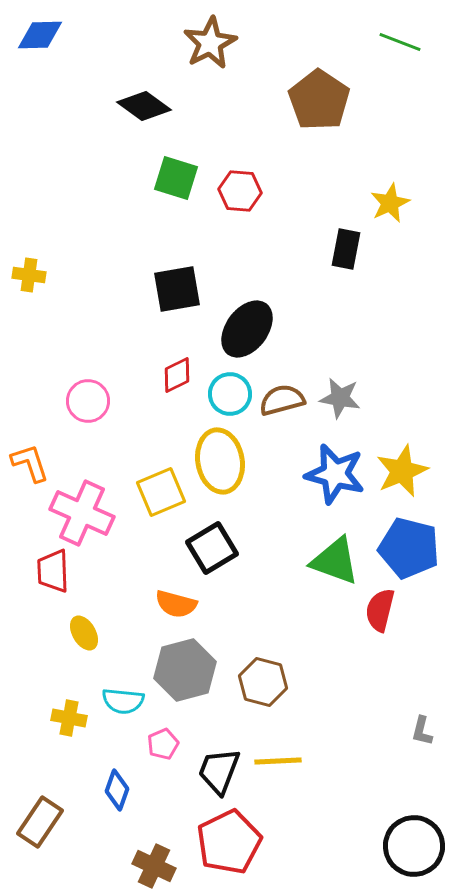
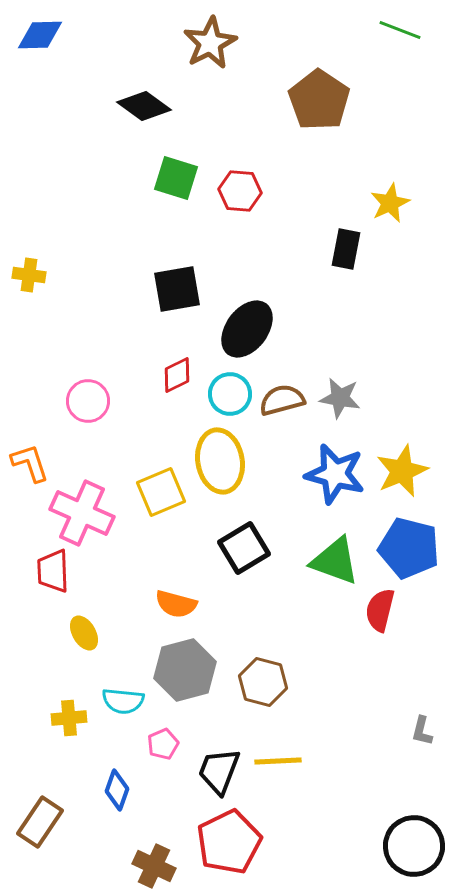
green line at (400, 42): moved 12 px up
black square at (212, 548): moved 32 px right
yellow cross at (69, 718): rotated 16 degrees counterclockwise
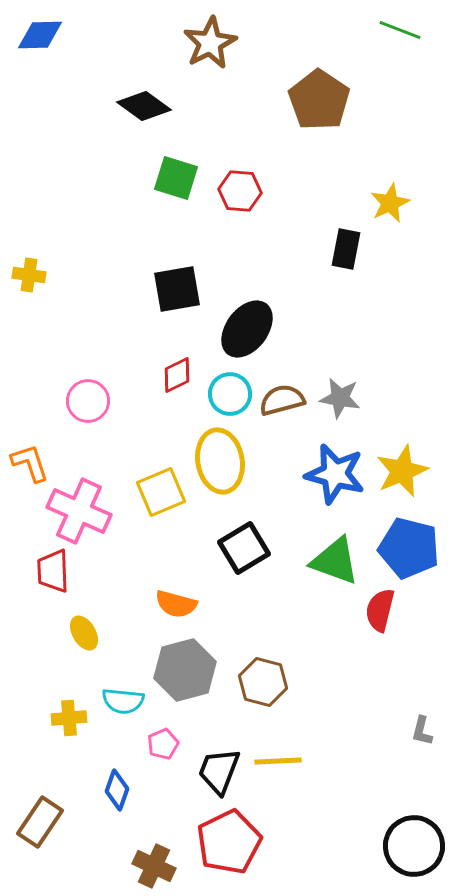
pink cross at (82, 513): moved 3 px left, 2 px up
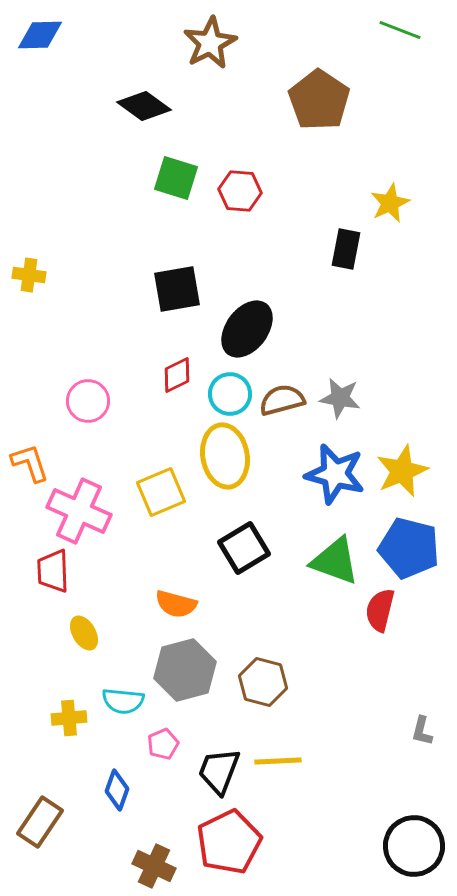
yellow ellipse at (220, 461): moved 5 px right, 5 px up
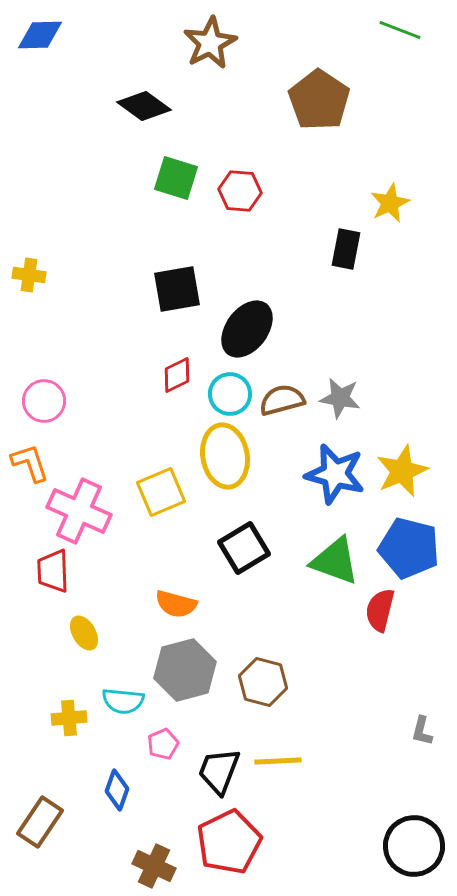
pink circle at (88, 401): moved 44 px left
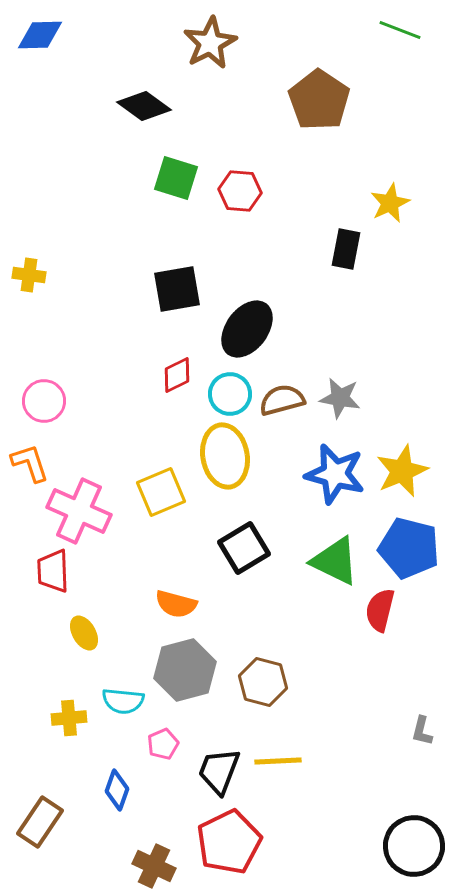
green triangle at (335, 561): rotated 6 degrees clockwise
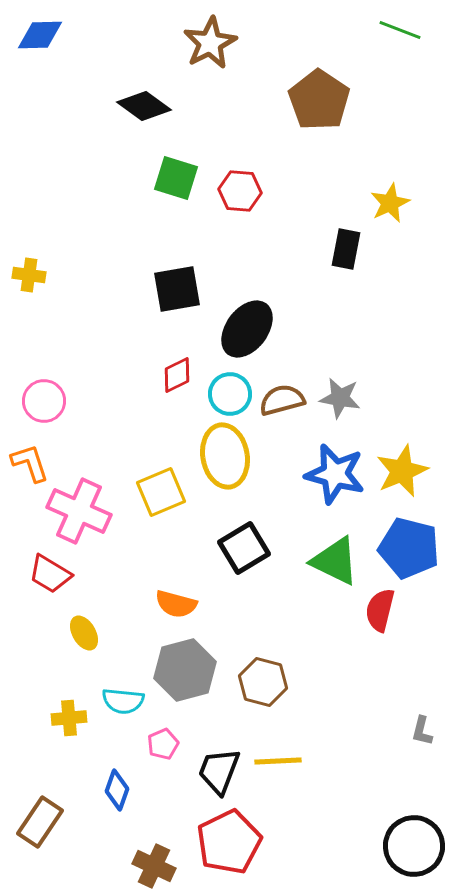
red trapezoid at (53, 571): moved 3 px left, 3 px down; rotated 57 degrees counterclockwise
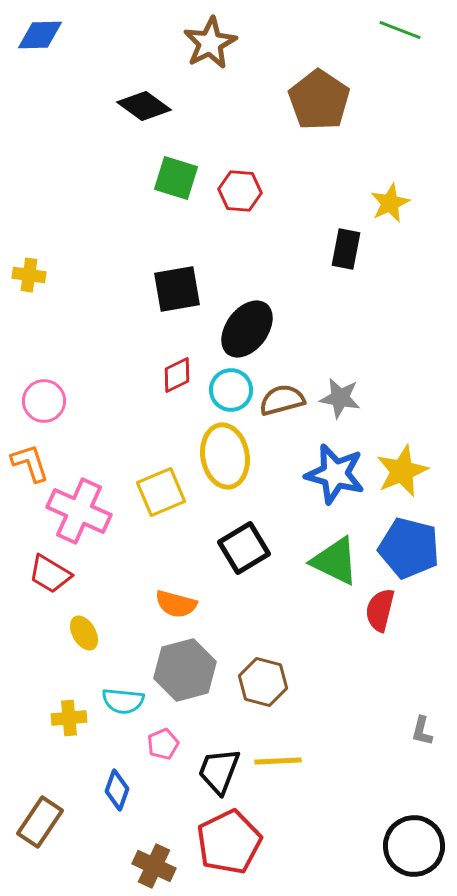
cyan circle at (230, 394): moved 1 px right, 4 px up
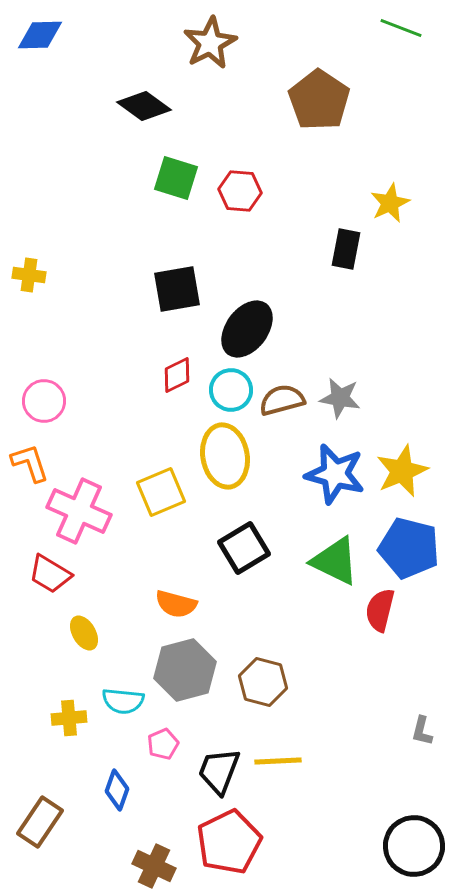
green line at (400, 30): moved 1 px right, 2 px up
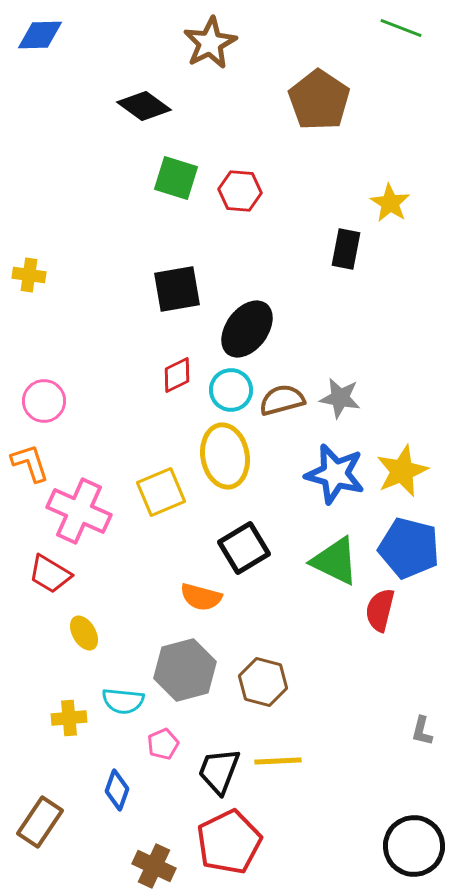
yellow star at (390, 203): rotated 15 degrees counterclockwise
orange semicircle at (176, 604): moved 25 px right, 7 px up
